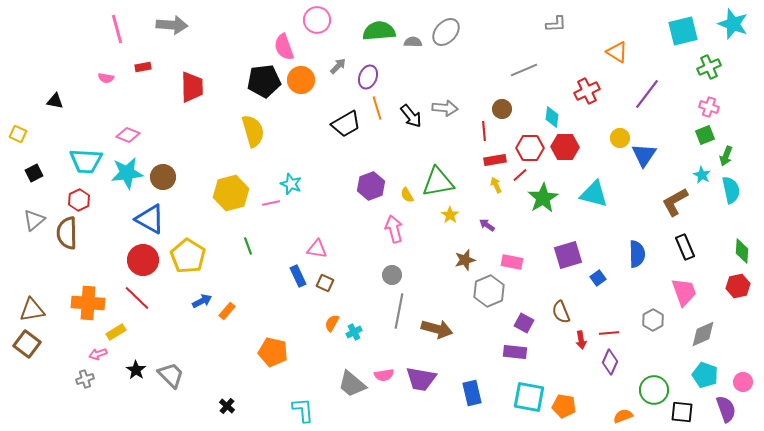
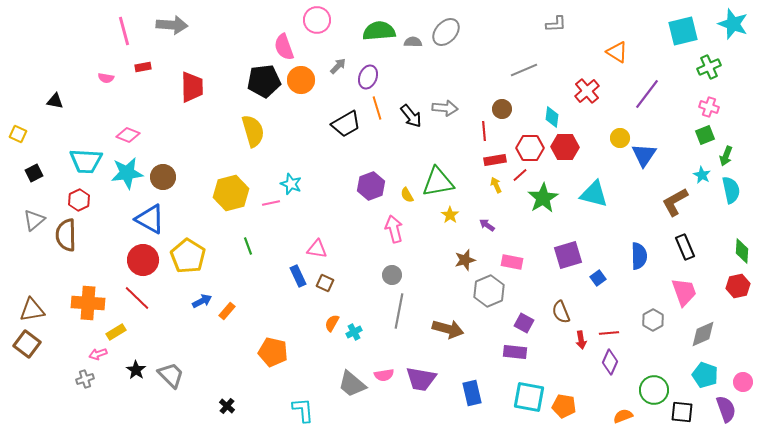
pink line at (117, 29): moved 7 px right, 2 px down
red cross at (587, 91): rotated 15 degrees counterclockwise
brown semicircle at (67, 233): moved 1 px left, 2 px down
blue semicircle at (637, 254): moved 2 px right, 2 px down
brown arrow at (437, 329): moved 11 px right
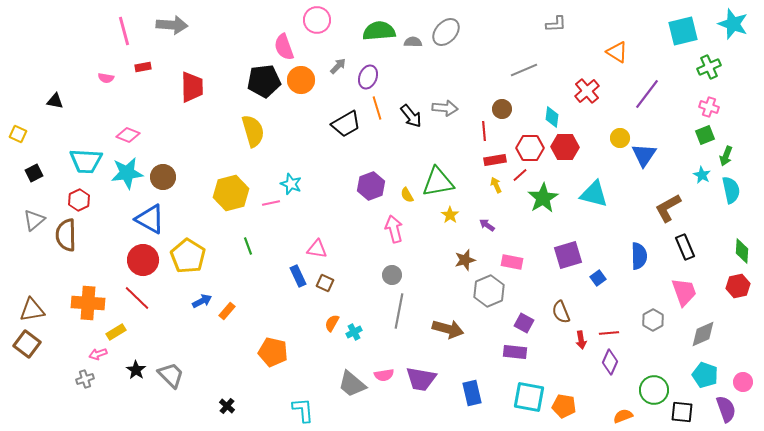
brown L-shape at (675, 202): moved 7 px left, 6 px down
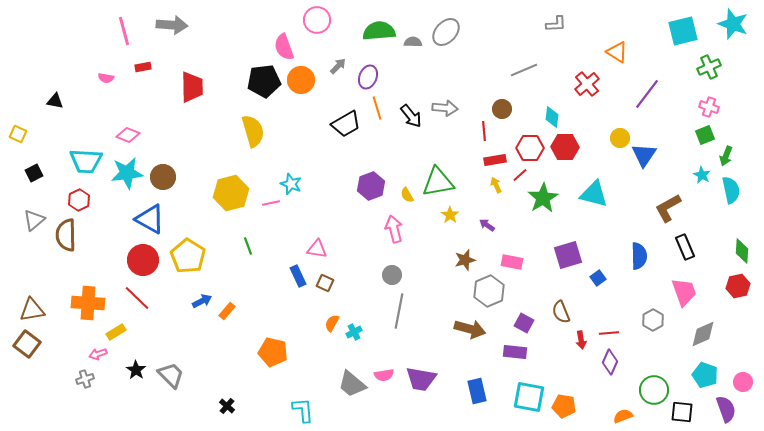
red cross at (587, 91): moved 7 px up
brown arrow at (448, 329): moved 22 px right
blue rectangle at (472, 393): moved 5 px right, 2 px up
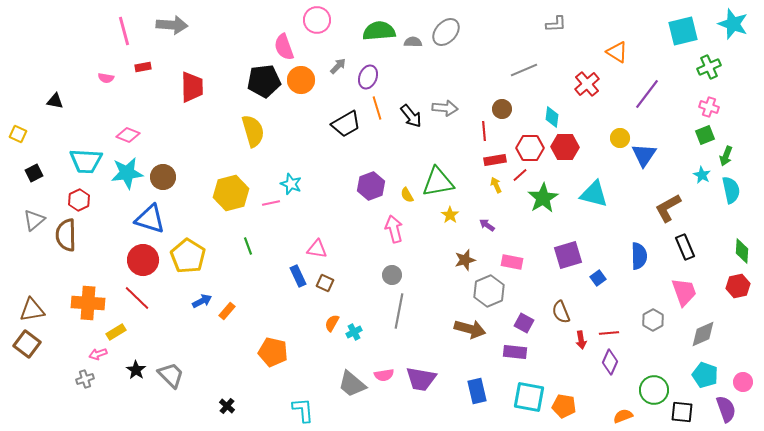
blue triangle at (150, 219): rotated 12 degrees counterclockwise
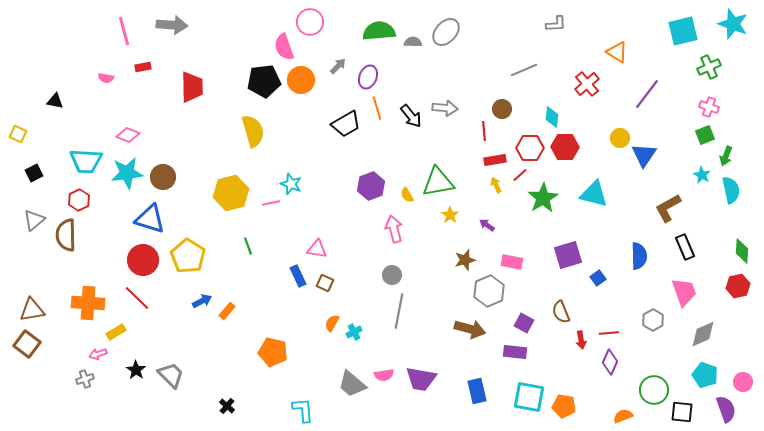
pink circle at (317, 20): moved 7 px left, 2 px down
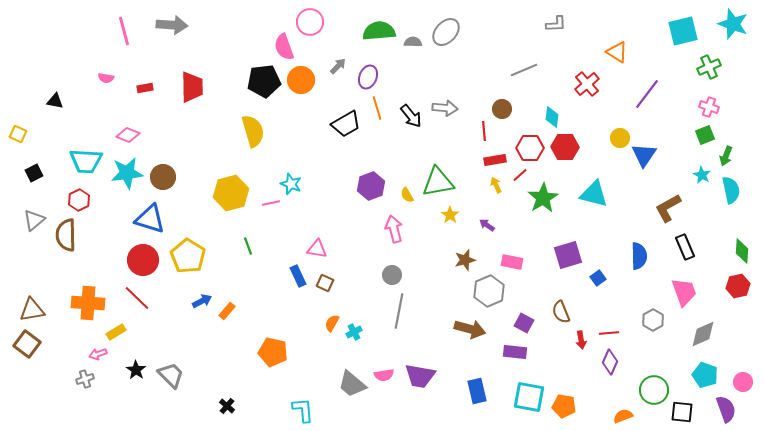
red rectangle at (143, 67): moved 2 px right, 21 px down
purple trapezoid at (421, 379): moved 1 px left, 3 px up
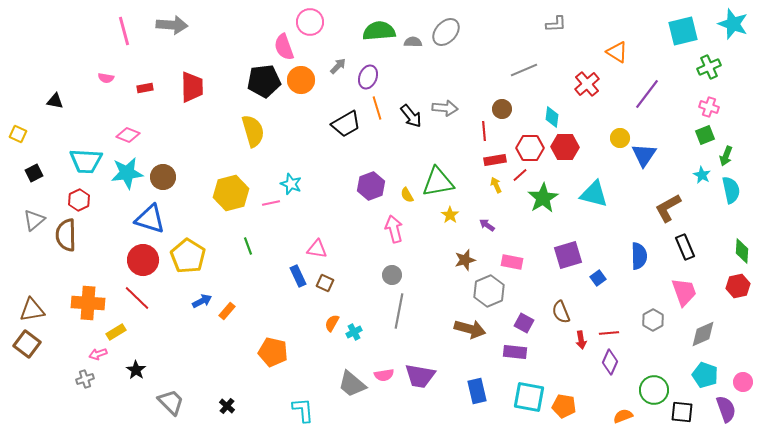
gray trapezoid at (171, 375): moved 27 px down
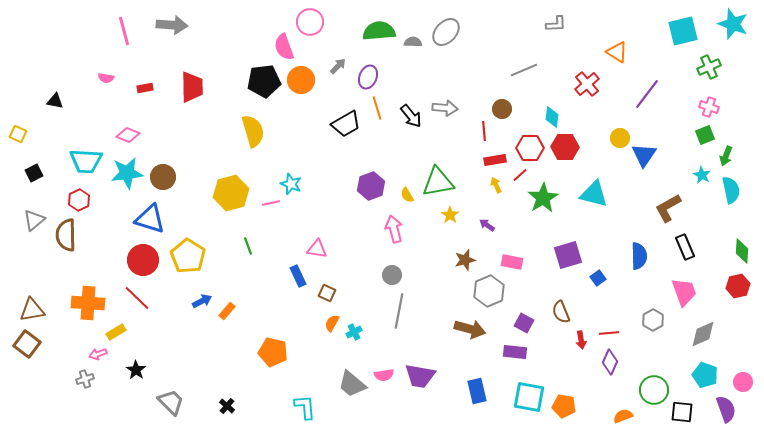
brown square at (325, 283): moved 2 px right, 10 px down
cyan L-shape at (303, 410): moved 2 px right, 3 px up
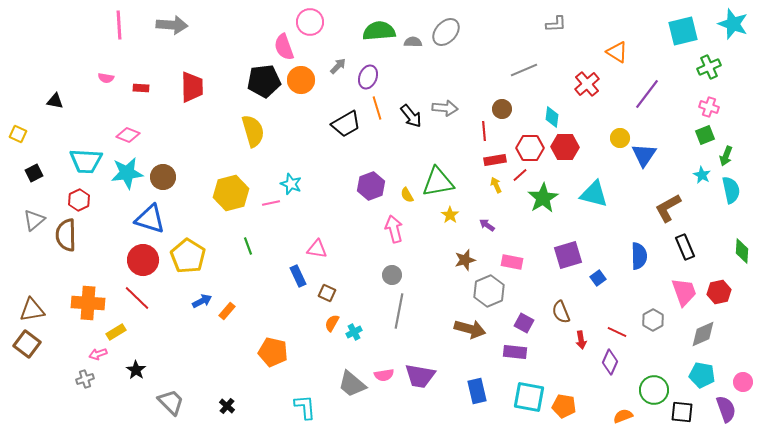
pink line at (124, 31): moved 5 px left, 6 px up; rotated 12 degrees clockwise
red rectangle at (145, 88): moved 4 px left; rotated 14 degrees clockwise
red hexagon at (738, 286): moved 19 px left, 6 px down
red line at (609, 333): moved 8 px right, 1 px up; rotated 30 degrees clockwise
cyan pentagon at (705, 375): moved 3 px left; rotated 10 degrees counterclockwise
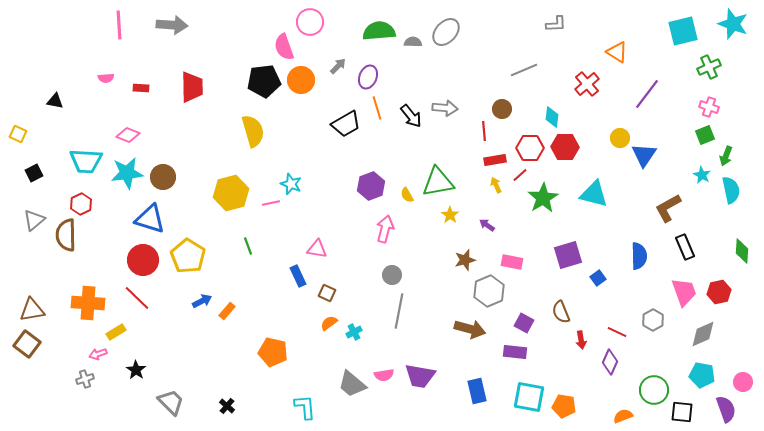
pink semicircle at (106, 78): rotated 14 degrees counterclockwise
red hexagon at (79, 200): moved 2 px right, 4 px down
pink arrow at (394, 229): moved 9 px left; rotated 28 degrees clockwise
orange semicircle at (332, 323): moved 3 px left; rotated 24 degrees clockwise
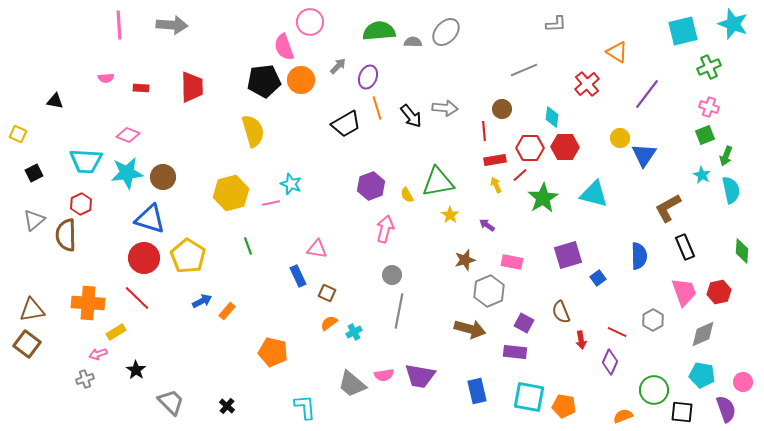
red circle at (143, 260): moved 1 px right, 2 px up
